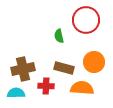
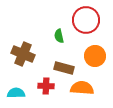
orange circle: moved 1 px right, 6 px up
brown cross: moved 15 px up; rotated 35 degrees clockwise
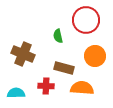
green semicircle: moved 1 px left
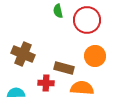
red circle: moved 1 px right
green semicircle: moved 25 px up
red cross: moved 3 px up
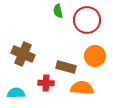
brown rectangle: moved 2 px right, 1 px up
